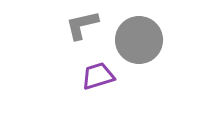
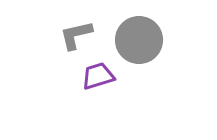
gray L-shape: moved 6 px left, 10 px down
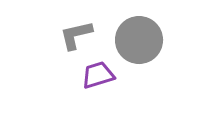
purple trapezoid: moved 1 px up
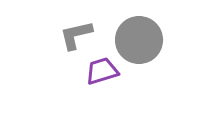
purple trapezoid: moved 4 px right, 4 px up
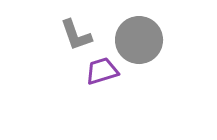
gray L-shape: rotated 96 degrees counterclockwise
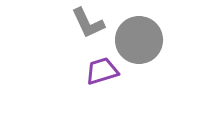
gray L-shape: moved 12 px right, 12 px up; rotated 6 degrees counterclockwise
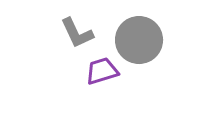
gray L-shape: moved 11 px left, 10 px down
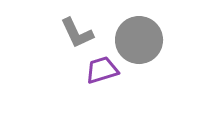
purple trapezoid: moved 1 px up
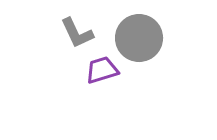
gray circle: moved 2 px up
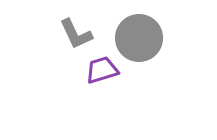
gray L-shape: moved 1 px left, 1 px down
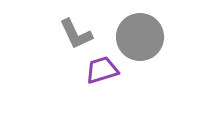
gray circle: moved 1 px right, 1 px up
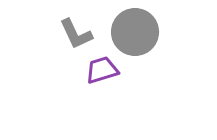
gray circle: moved 5 px left, 5 px up
